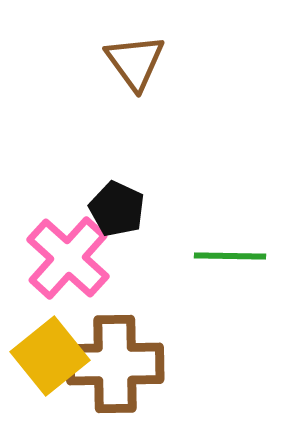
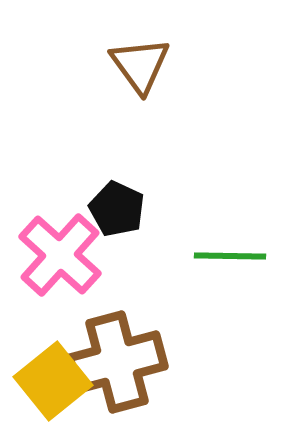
brown triangle: moved 5 px right, 3 px down
pink cross: moved 8 px left, 3 px up
yellow square: moved 3 px right, 25 px down
brown cross: moved 2 px right, 2 px up; rotated 14 degrees counterclockwise
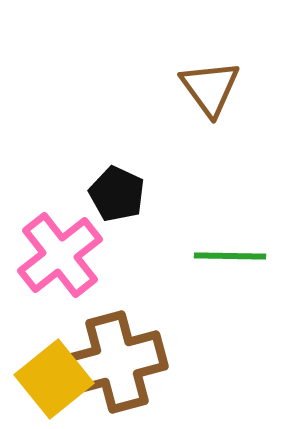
brown triangle: moved 70 px right, 23 px down
black pentagon: moved 15 px up
pink cross: rotated 10 degrees clockwise
yellow square: moved 1 px right, 2 px up
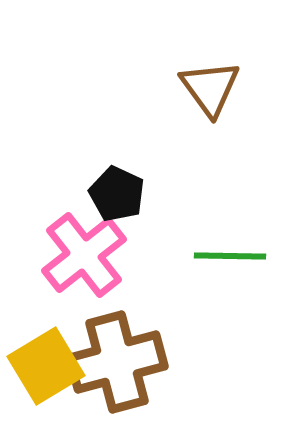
pink cross: moved 24 px right
yellow square: moved 8 px left, 13 px up; rotated 8 degrees clockwise
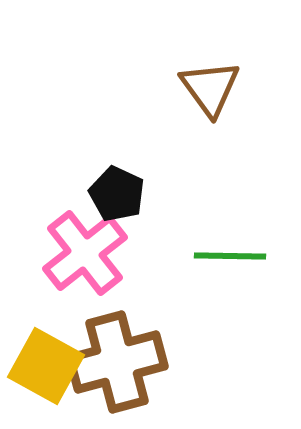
pink cross: moved 1 px right, 2 px up
yellow square: rotated 30 degrees counterclockwise
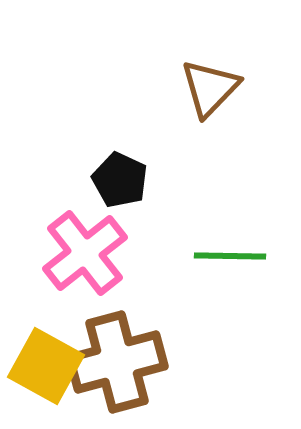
brown triangle: rotated 20 degrees clockwise
black pentagon: moved 3 px right, 14 px up
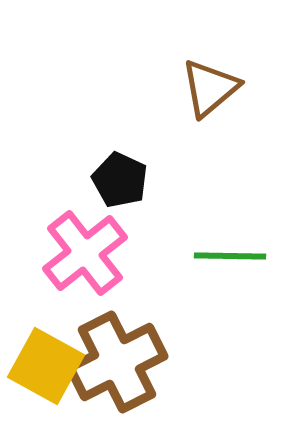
brown triangle: rotated 6 degrees clockwise
brown cross: rotated 12 degrees counterclockwise
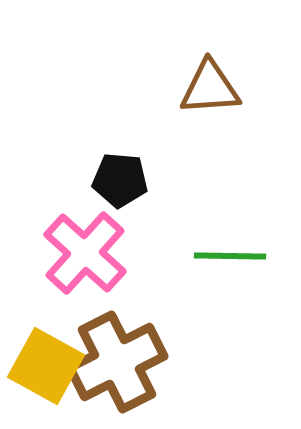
brown triangle: rotated 36 degrees clockwise
black pentagon: rotated 20 degrees counterclockwise
pink cross: rotated 10 degrees counterclockwise
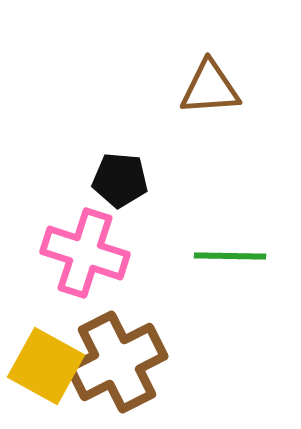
pink cross: rotated 24 degrees counterclockwise
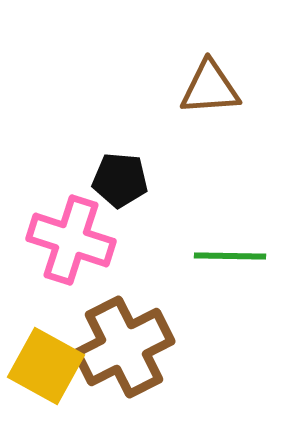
pink cross: moved 14 px left, 13 px up
brown cross: moved 7 px right, 15 px up
